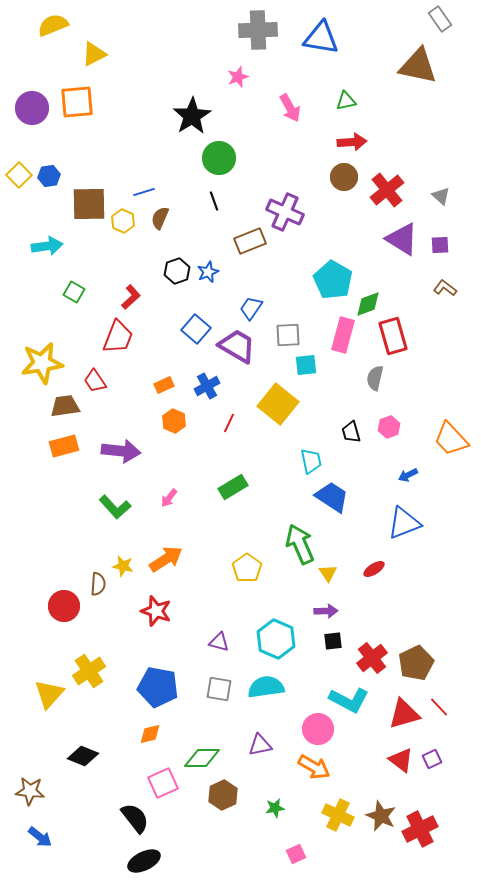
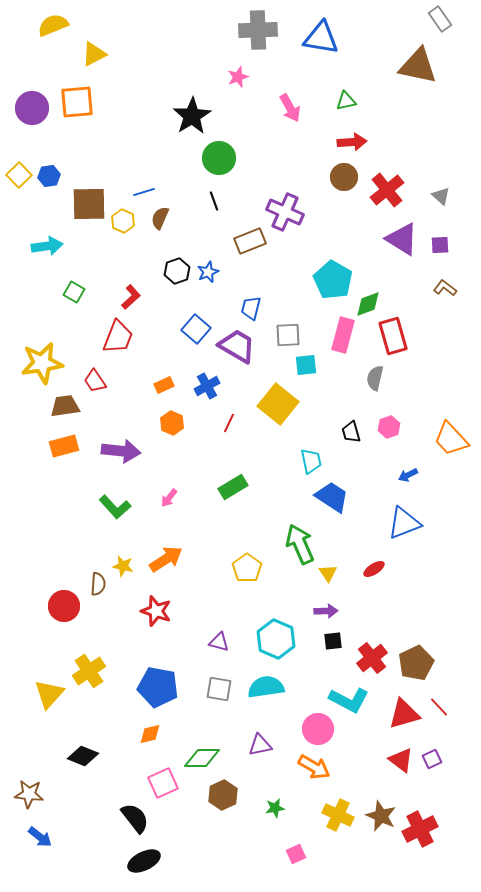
blue trapezoid at (251, 308): rotated 20 degrees counterclockwise
orange hexagon at (174, 421): moved 2 px left, 2 px down
brown star at (30, 791): moved 1 px left, 3 px down
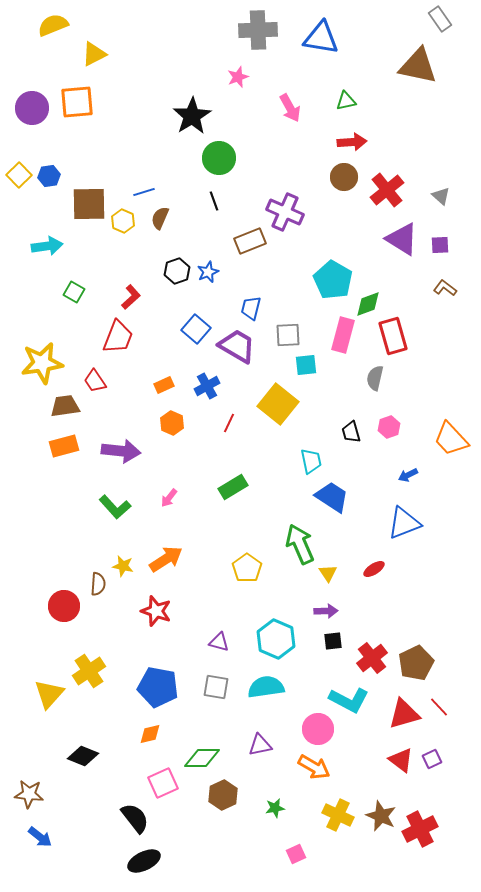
gray square at (219, 689): moved 3 px left, 2 px up
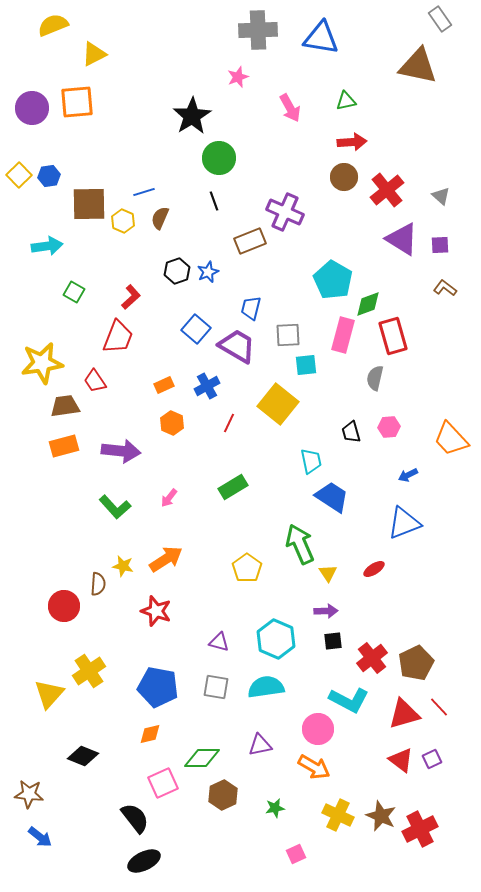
pink hexagon at (389, 427): rotated 15 degrees clockwise
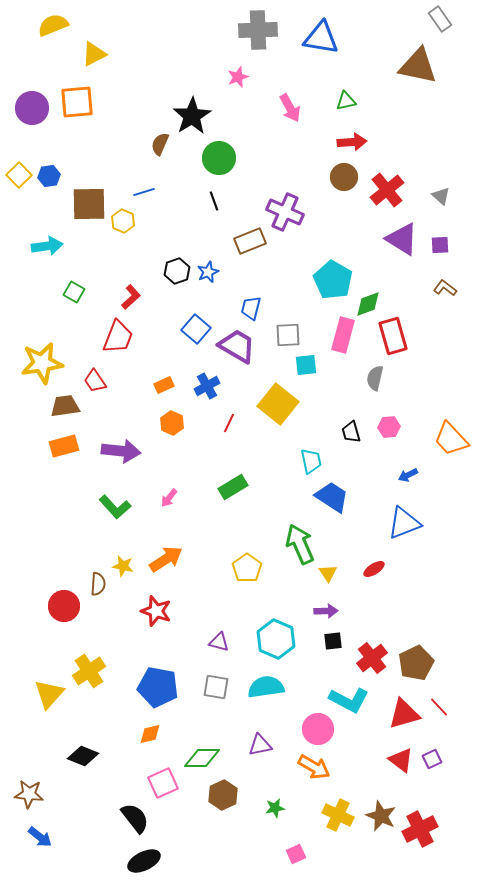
brown semicircle at (160, 218): moved 74 px up
